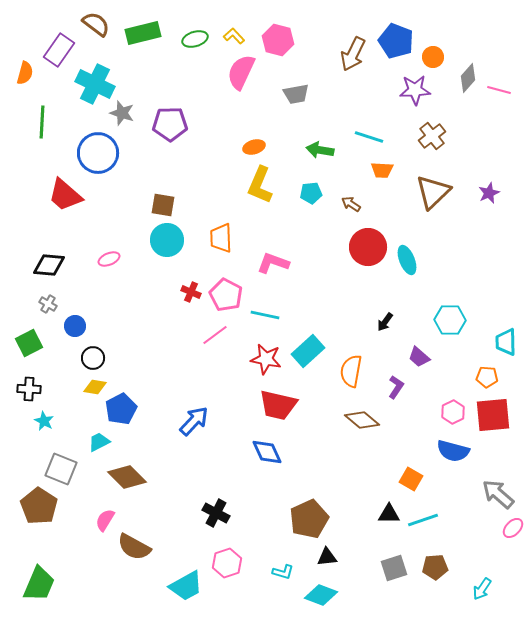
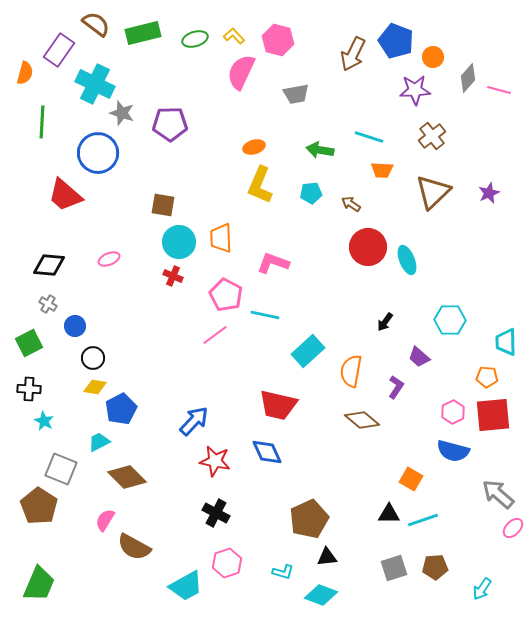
cyan circle at (167, 240): moved 12 px right, 2 px down
red cross at (191, 292): moved 18 px left, 16 px up
red star at (266, 359): moved 51 px left, 102 px down
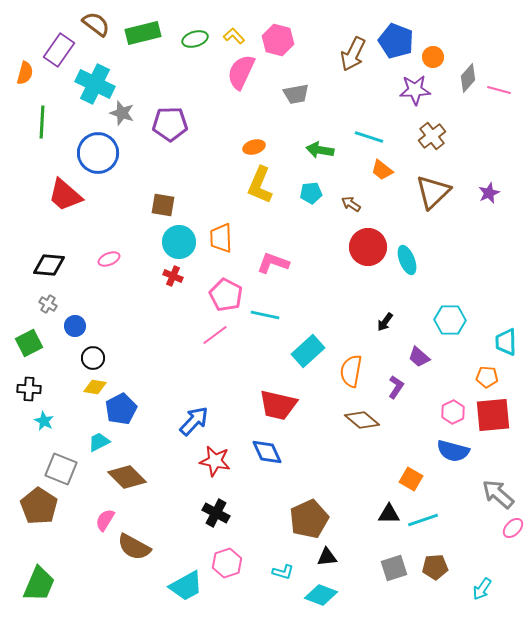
orange trapezoid at (382, 170): rotated 35 degrees clockwise
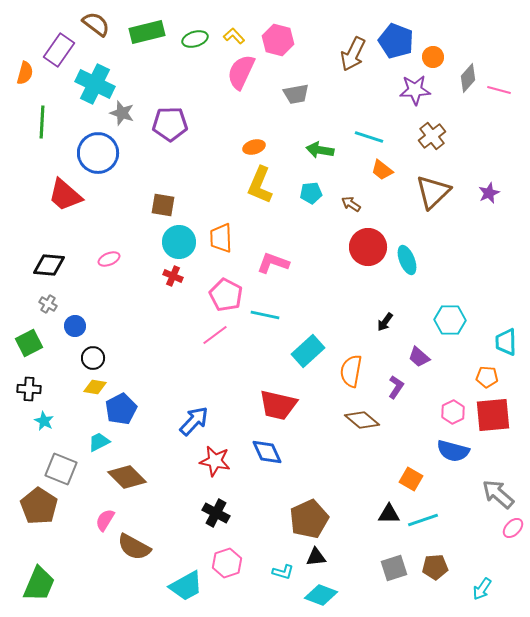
green rectangle at (143, 33): moved 4 px right, 1 px up
black triangle at (327, 557): moved 11 px left
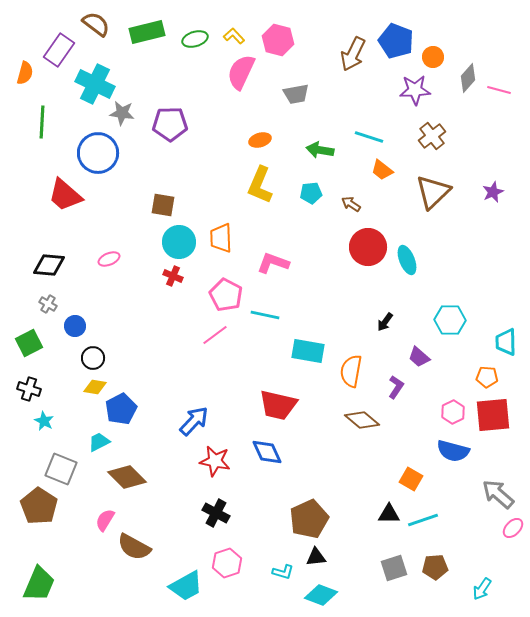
gray star at (122, 113): rotated 10 degrees counterclockwise
orange ellipse at (254, 147): moved 6 px right, 7 px up
purple star at (489, 193): moved 4 px right, 1 px up
cyan rectangle at (308, 351): rotated 52 degrees clockwise
black cross at (29, 389): rotated 15 degrees clockwise
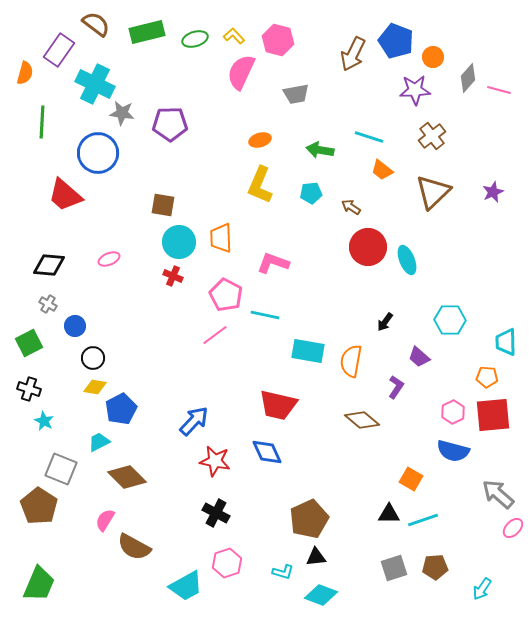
brown arrow at (351, 204): moved 3 px down
orange semicircle at (351, 371): moved 10 px up
